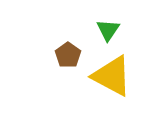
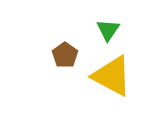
brown pentagon: moved 3 px left
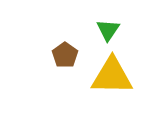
yellow triangle: rotated 27 degrees counterclockwise
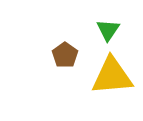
yellow triangle: rotated 6 degrees counterclockwise
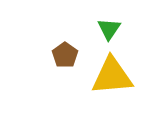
green triangle: moved 1 px right, 1 px up
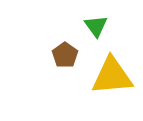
green triangle: moved 13 px left, 3 px up; rotated 10 degrees counterclockwise
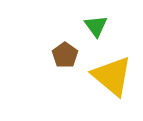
yellow triangle: rotated 45 degrees clockwise
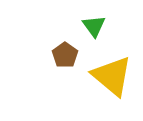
green triangle: moved 2 px left
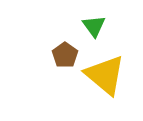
yellow triangle: moved 7 px left, 1 px up
